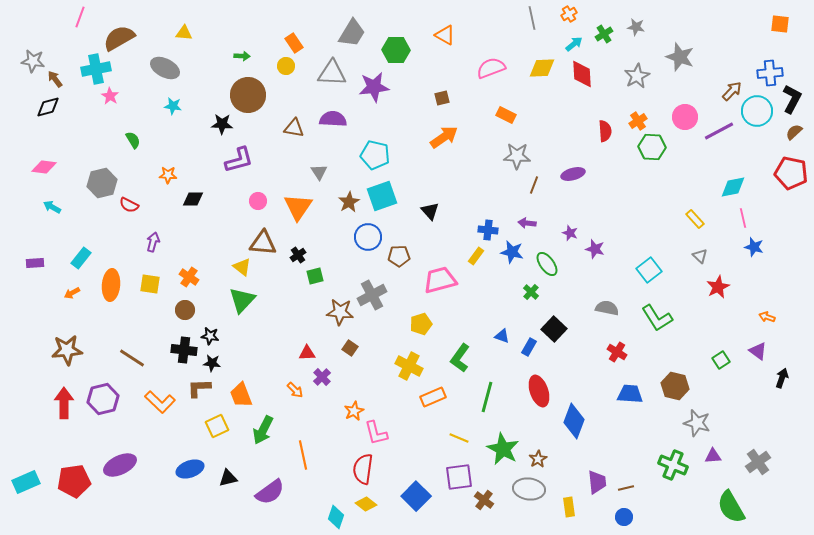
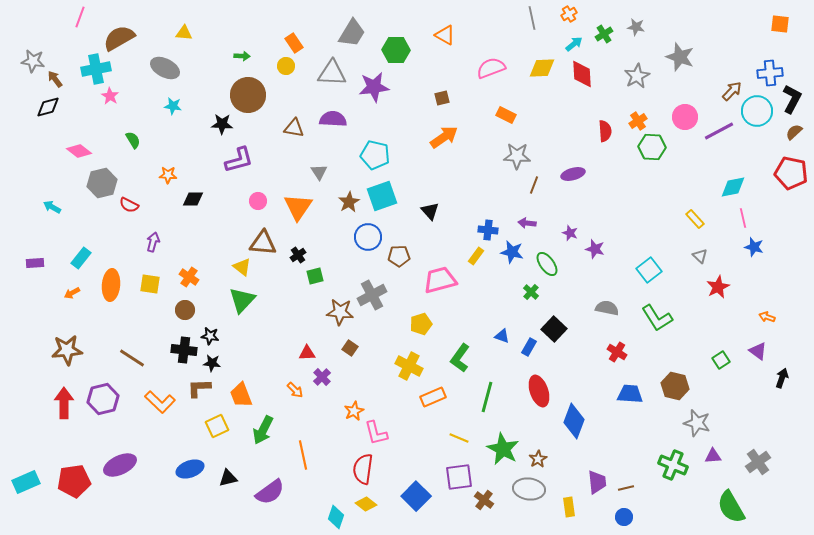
pink diamond at (44, 167): moved 35 px right, 16 px up; rotated 30 degrees clockwise
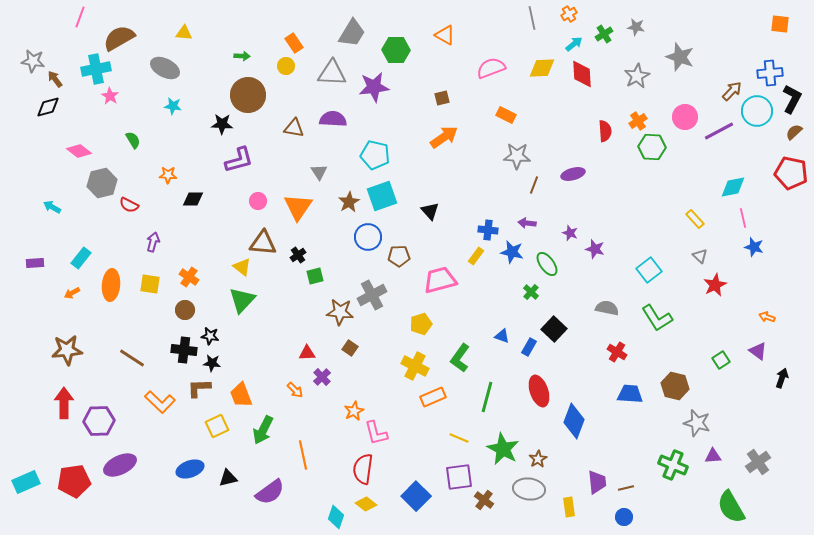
red star at (718, 287): moved 3 px left, 2 px up
yellow cross at (409, 366): moved 6 px right
purple hexagon at (103, 399): moved 4 px left, 22 px down; rotated 12 degrees clockwise
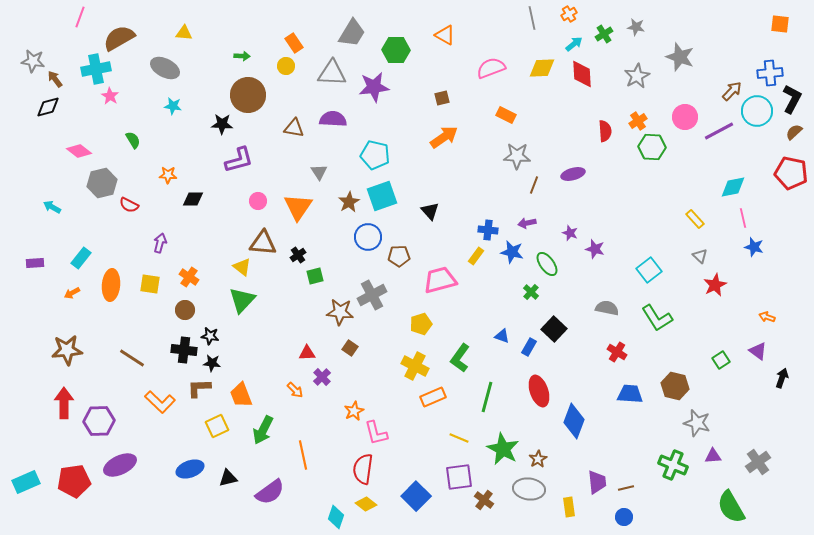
purple arrow at (527, 223): rotated 18 degrees counterclockwise
purple arrow at (153, 242): moved 7 px right, 1 px down
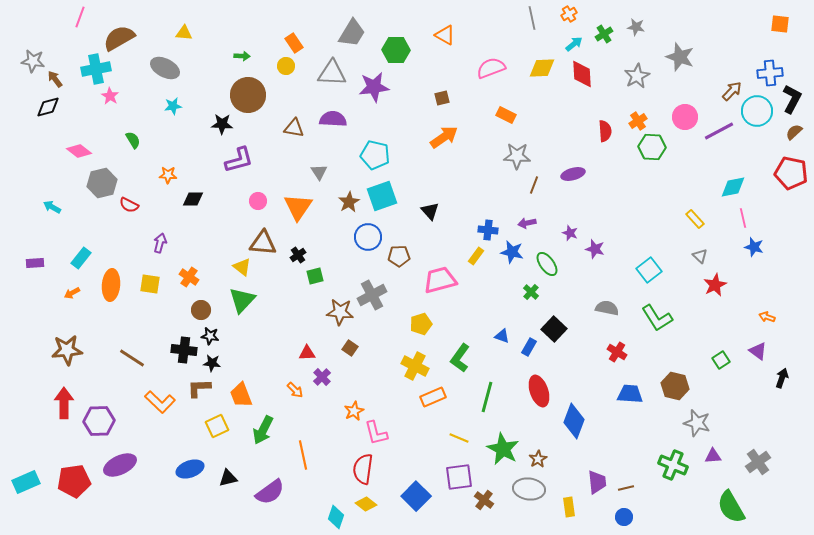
cyan star at (173, 106): rotated 18 degrees counterclockwise
brown circle at (185, 310): moved 16 px right
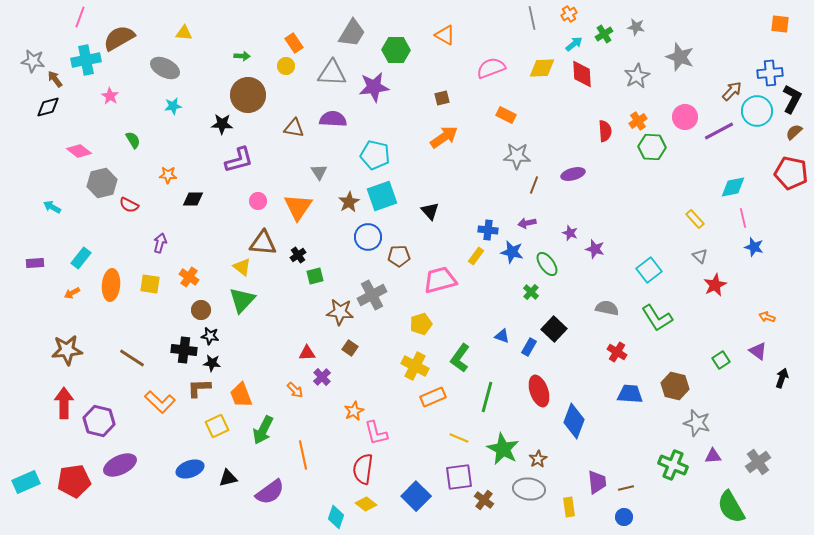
cyan cross at (96, 69): moved 10 px left, 9 px up
purple hexagon at (99, 421): rotated 16 degrees clockwise
